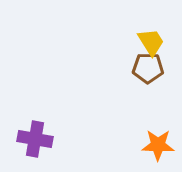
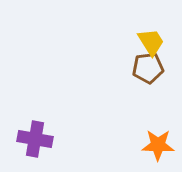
brown pentagon: rotated 8 degrees counterclockwise
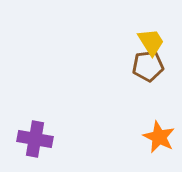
brown pentagon: moved 2 px up
orange star: moved 1 px right, 8 px up; rotated 24 degrees clockwise
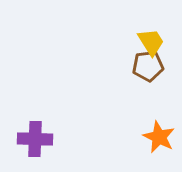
purple cross: rotated 8 degrees counterclockwise
